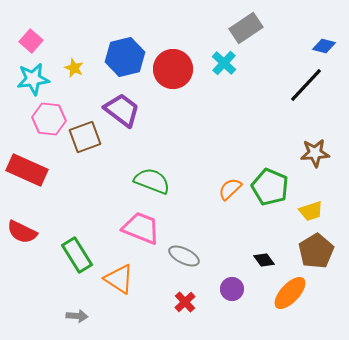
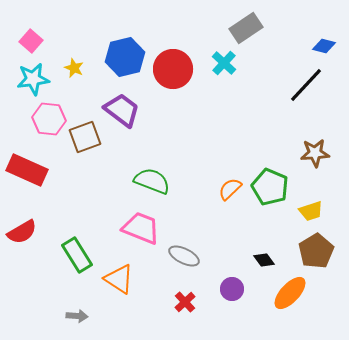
red semicircle: rotated 56 degrees counterclockwise
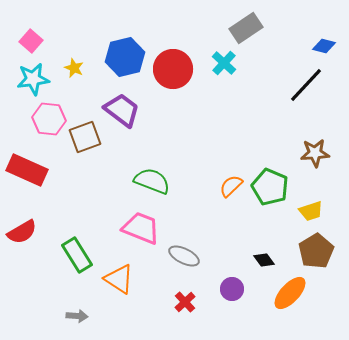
orange semicircle: moved 1 px right, 3 px up
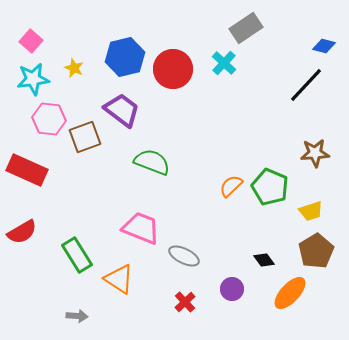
green semicircle: moved 19 px up
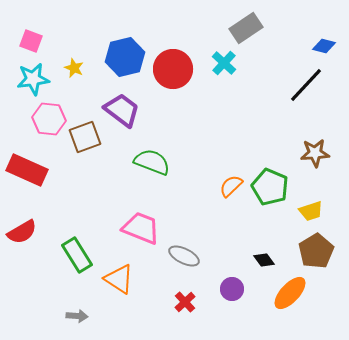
pink square: rotated 20 degrees counterclockwise
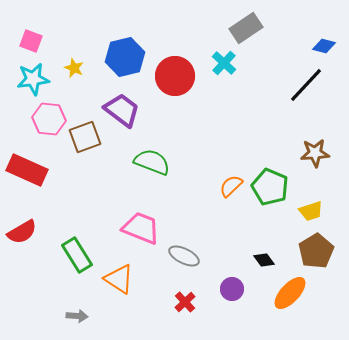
red circle: moved 2 px right, 7 px down
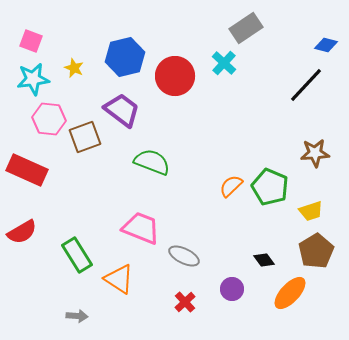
blue diamond: moved 2 px right, 1 px up
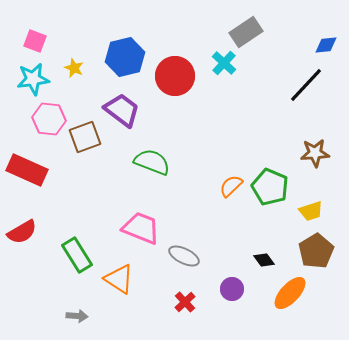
gray rectangle: moved 4 px down
pink square: moved 4 px right
blue diamond: rotated 20 degrees counterclockwise
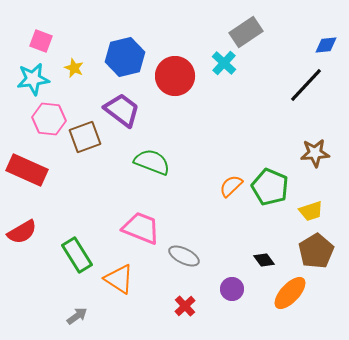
pink square: moved 6 px right
red cross: moved 4 px down
gray arrow: rotated 40 degrees counterclockwise
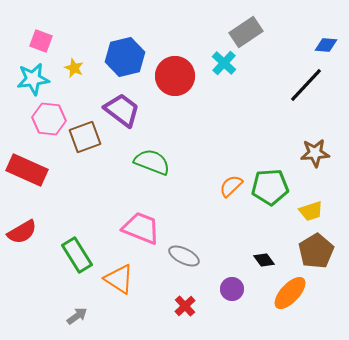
blue diamond: rotated 10 degrees clockwise
green pentagon: rotated 27 degrees counterclockwise
